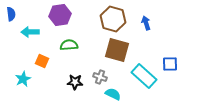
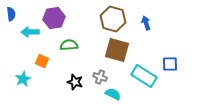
purple hexagon: moved 6 px left, 3 px down
cyan rectangle: rotated 10 degrees counterclockwise
black star: rotated 14 degrees clockwise
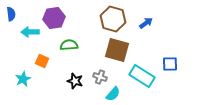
blue arrow: rotated 72 degrees clockwise
cyan rectangle: moved 2 px left
black star: moved 1 px up
cyan semicircle: rotated 105 degrees clockwise
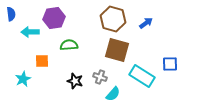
orange square: rotated 24 degrees counterclockwise
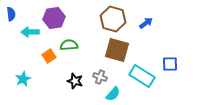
orange square: moved 7 px right, 5 px up; rotated 32 degrees counterclockwise
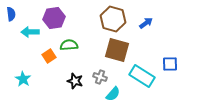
cyan star: rotated 14 degrees counterclockwise
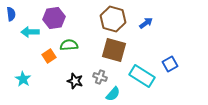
brown square: moved 3 px left
blue square: rotated 28 degrees counterclockwise
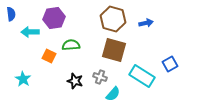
blue arrow: rotated 24 degrees clockwise
green semicircle: moved 2 px right
orange square: rotated 32 degrees counterclockwise
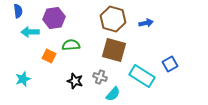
blue semicircle: moved 7 px right, 3 px up
cyan star: rotated 21 degrees clockwise
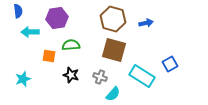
purple hexagon: moved 3 px right
orange square: rotated 16 degrees counterclockwise
black star: moved 4 px left, 6 px up
